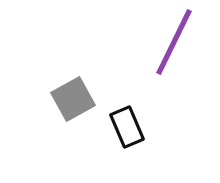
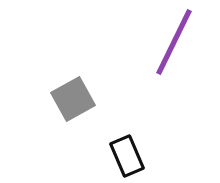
black rectangle: moved 29 px down
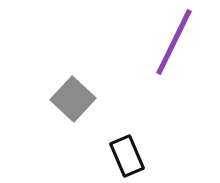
gray square: rotated 18 degrees counterclockwise
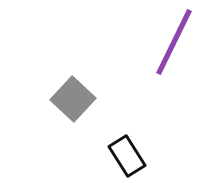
black rectangle: rotated 9 degrees counterclockwise
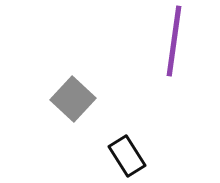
purple line: moved 1 px up; rotated 18 degrees counterclockwise
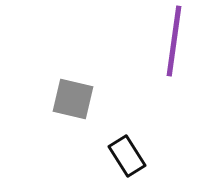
gray square: rotated 30 degrees counterclockwise
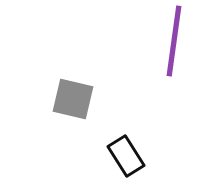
black rectangle: moved 1 px left
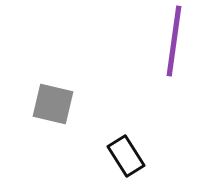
gray square: moved 20 px left, 5 px down
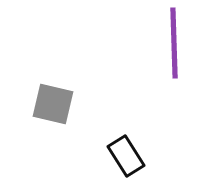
purple line: moved 2 px down; rotated 10 degrees counterclockwise
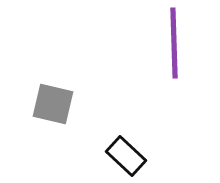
black rectangle: rotated 15 degrees counterclockwise
